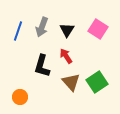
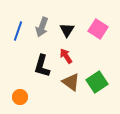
brown triangle: rotated 12 degrees counterclockwise
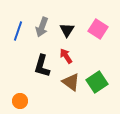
orange circle: moved 4 px down
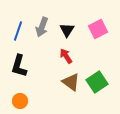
pink square: rotated 30 degrees clockwise
black L-shape: moved 23 px left
